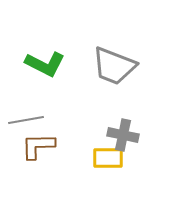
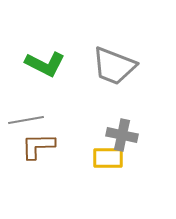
gray cross: moved 1 px left
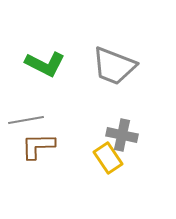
yellow rectangle: rotated 56 degrees clockwise
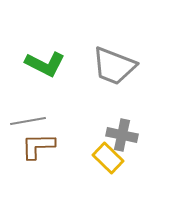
gray line: moved 2 px right, 1 px down
yellow rectangle: rotated 12 degrees counterclockwise
